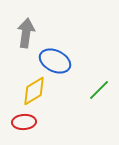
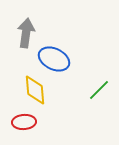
blue ellipse: moved 1 px left, 2 px up
yellow diamond: moved 1 px right, 1 px up; rotated 64 degrees counterclockwise
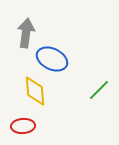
blue ellipse: moved 2 px left
yellow diamond: moved 1 px down
red ellipse: moved 1 px left, 4 px down
